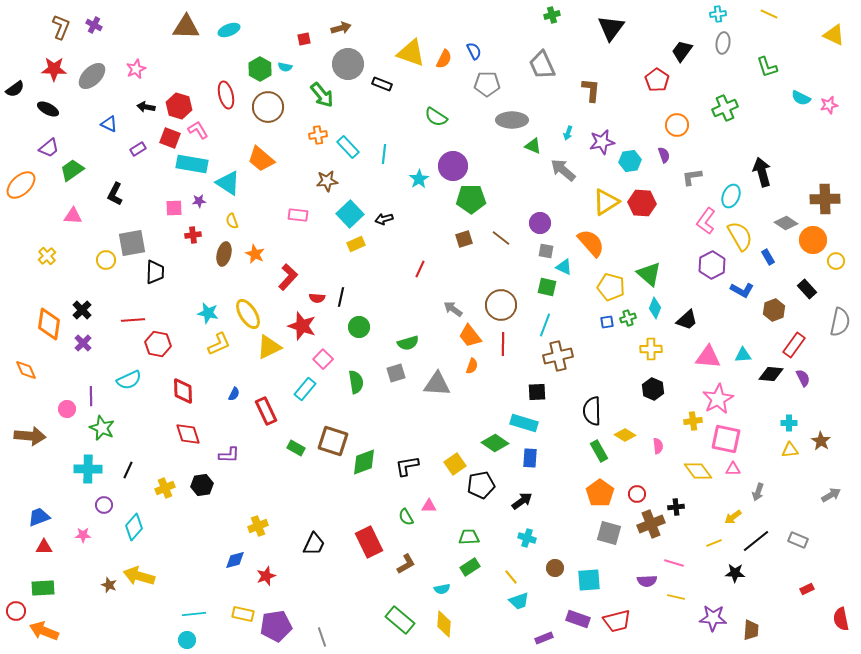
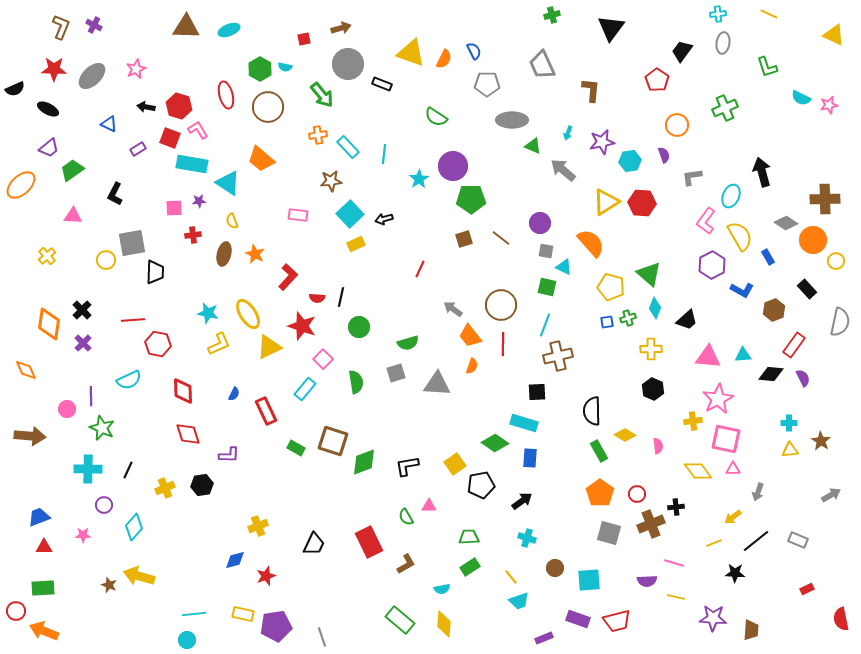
black semicircle at (15, 89): rotated 12 degrees clockwise
brown star at (327, 181): moved 4 px right
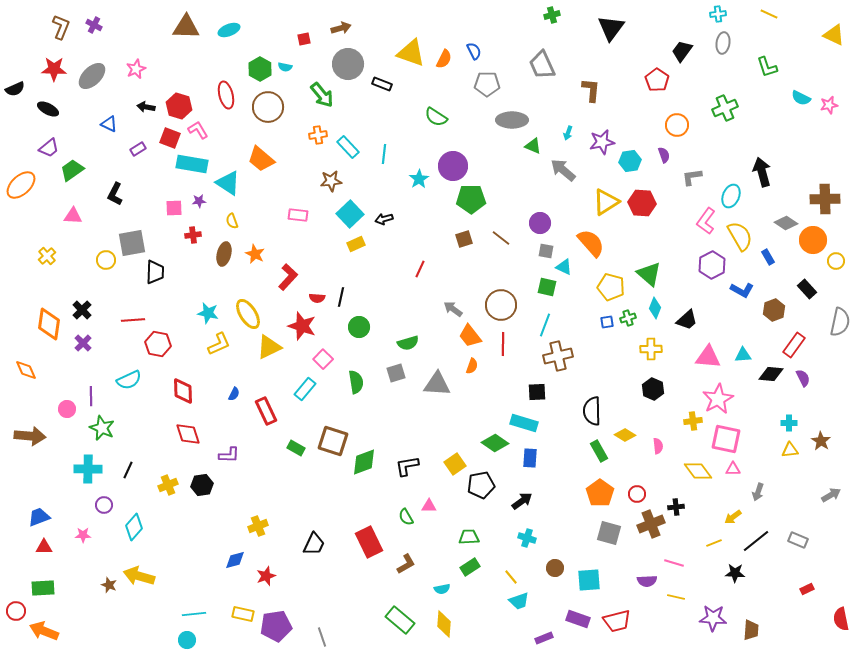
yellow cross at (165, 488): moved 3 px right, 3 px up
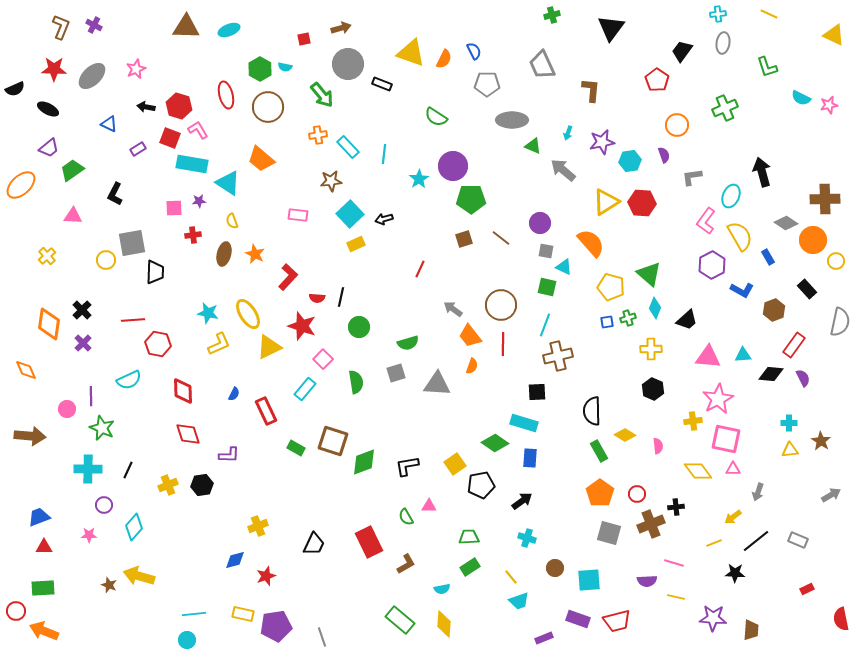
pink star at (83, 535): moved 6 px right
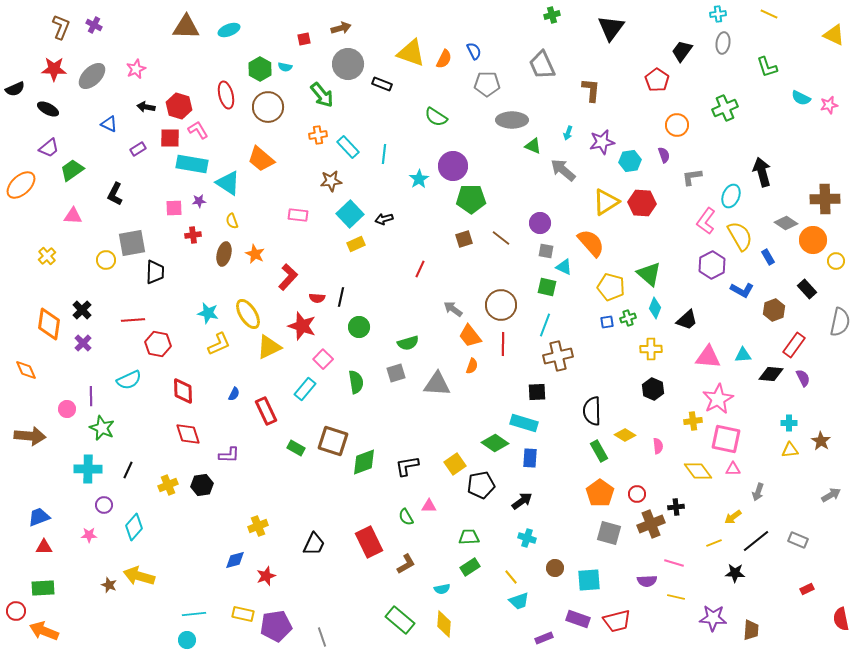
red square at (170, 138): rotated 20 degrees counterclockwise
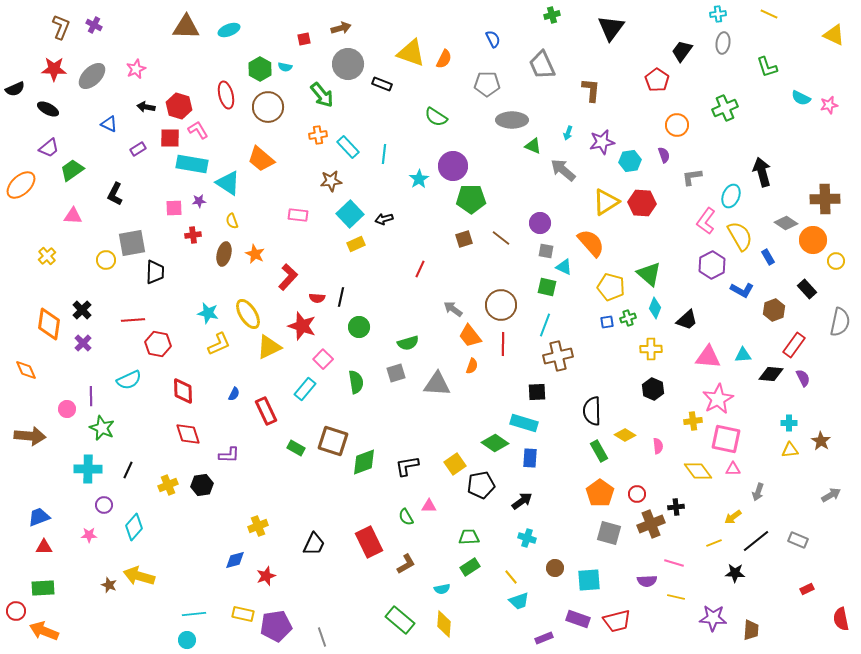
blue semicircle at (474, 51): moved 19 px right, 12 px up
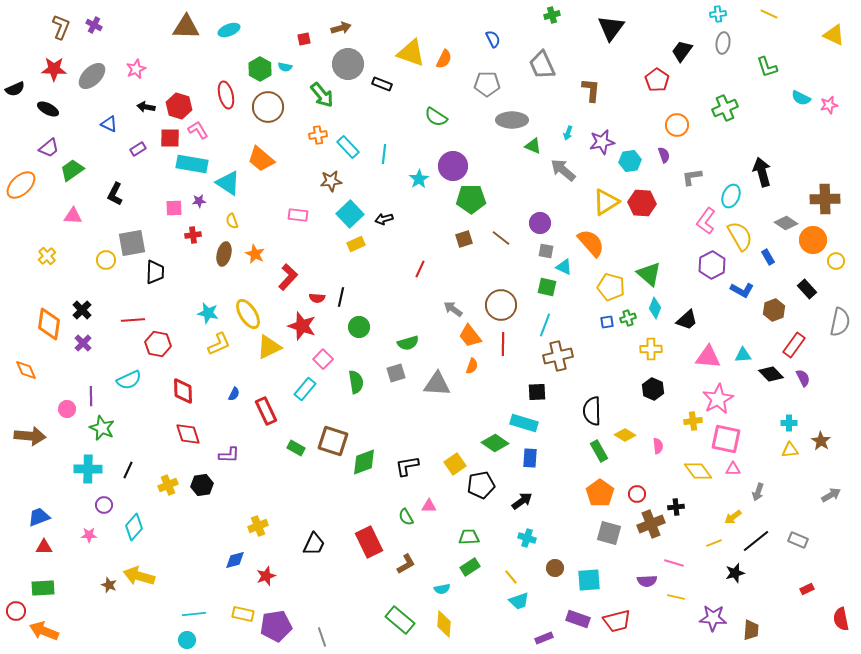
black diamond at (771, 374): rotated 40 degrees clockwise
black star at (735, 573): rotated 18 degrees counterclockwise
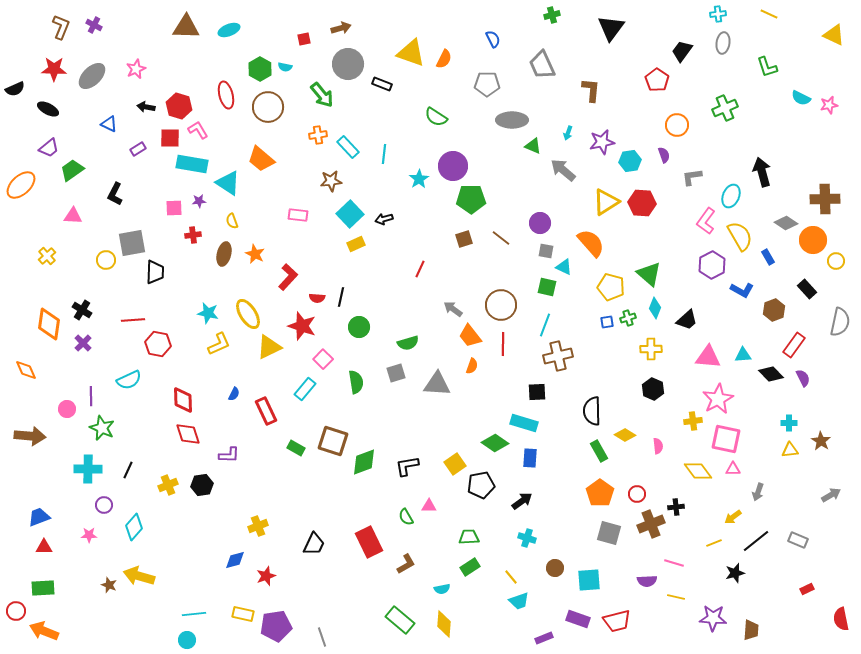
black cross at (82, 310): rotated 12 degrees counterclockwise
red diamond at (183, 391): moved 9 px down
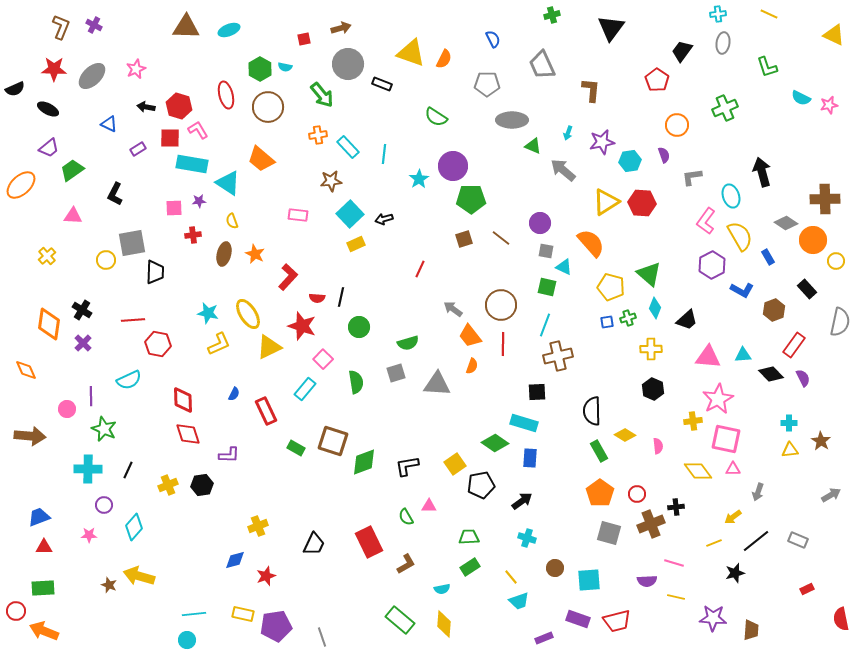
cyan ellipse at (731, 196): rotated 40 degrees counterclockwise
green star at (102, 428): moved 2 px right, 1 px down
